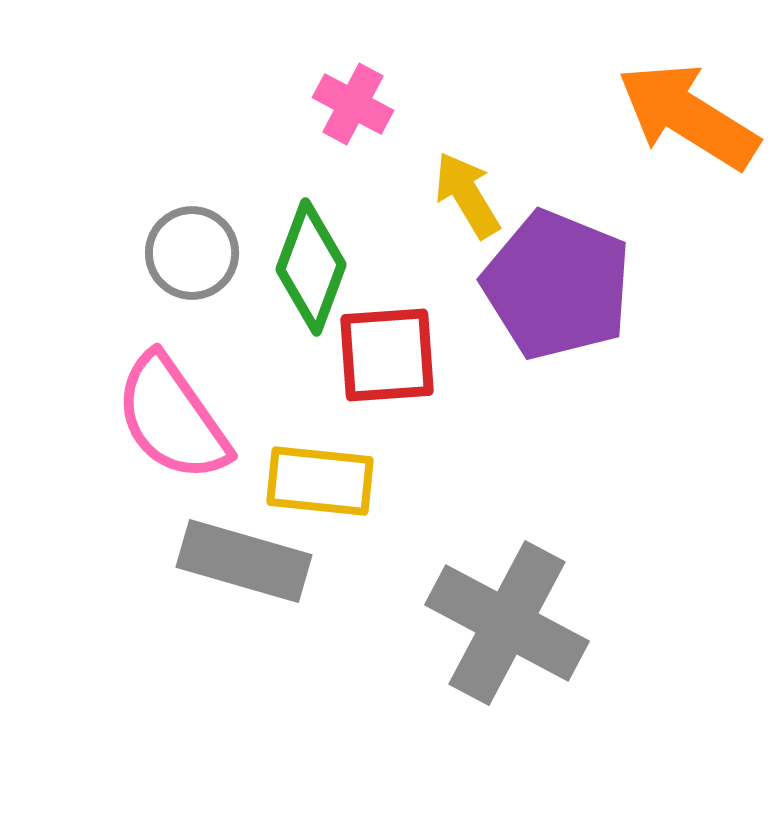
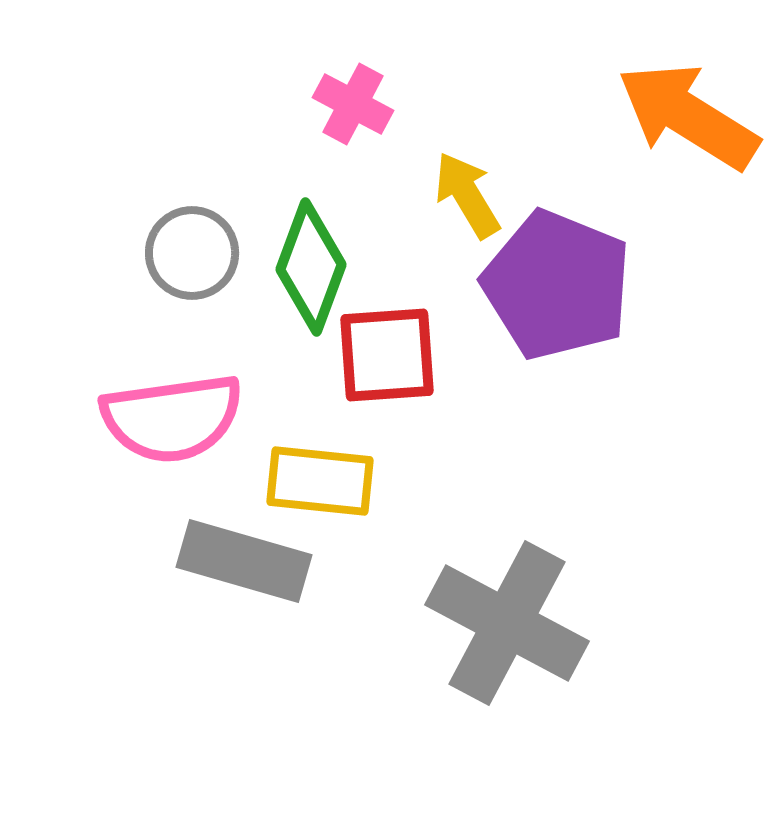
pink semicircle: rotated 63 degrees counterclockwise
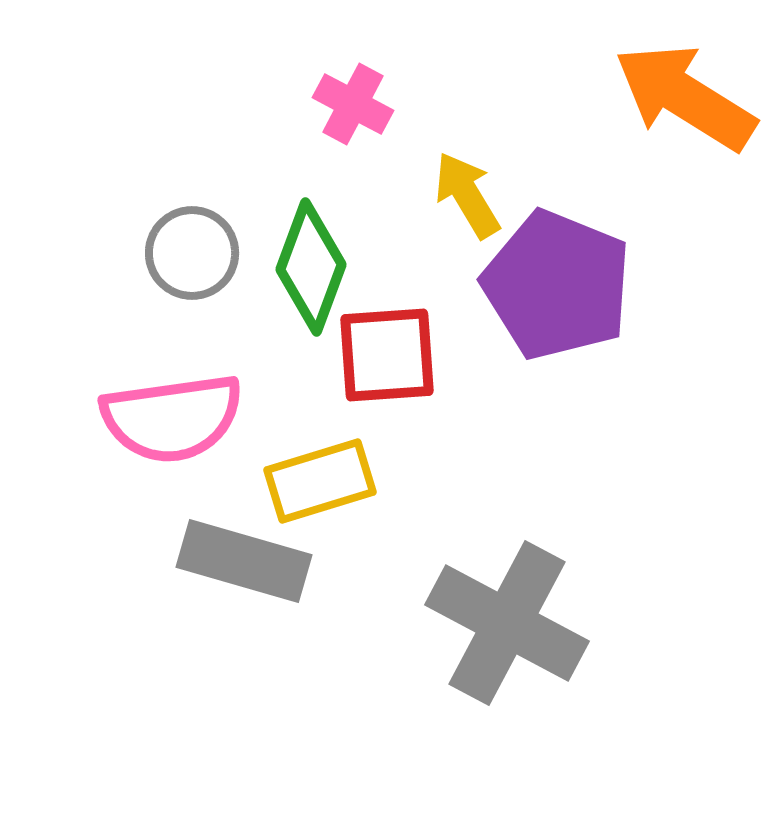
orange arrow: moved 3 px left, 19 px up
yellow rectangle: rotated 23 degrees counterclockwise
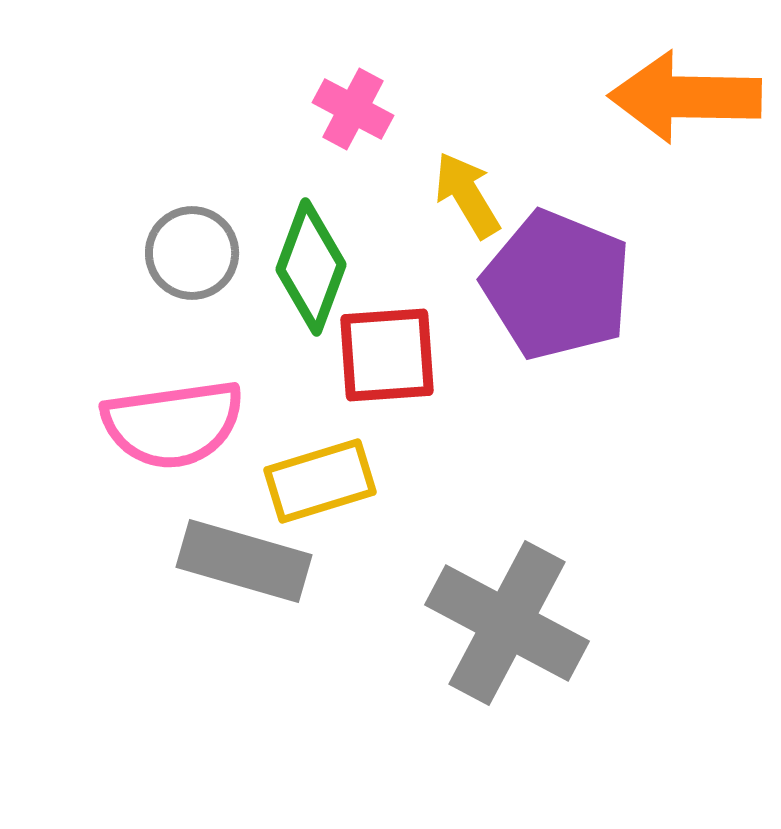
orange arrow: rotated 31 degrees counterclockwise
pink cross: moved 5 px down
pink semicircle: moved 1 px right, 6 px down
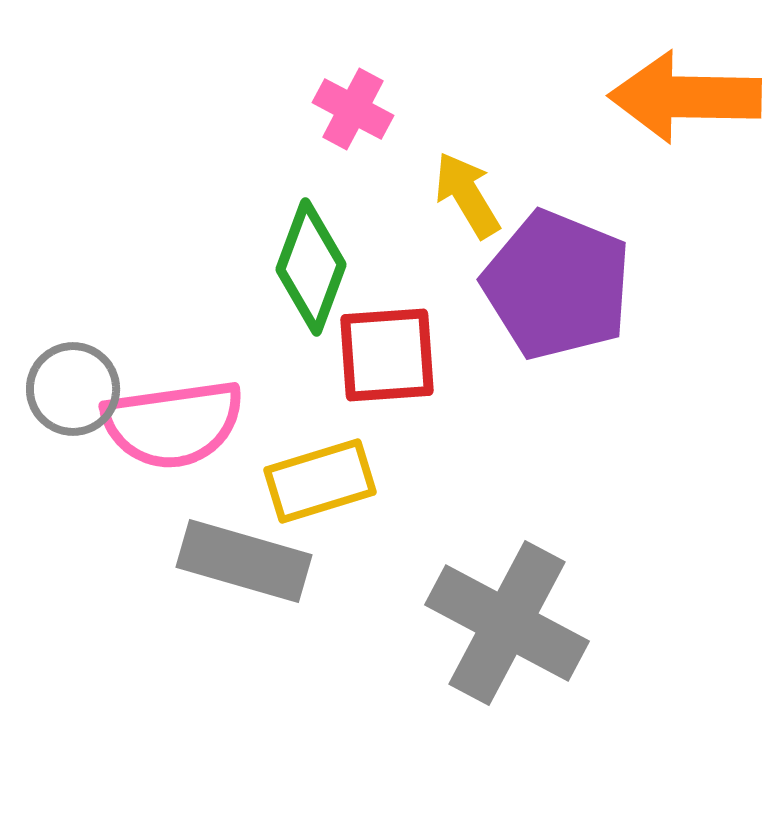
gray circle: moved 119 px left, 136 px down
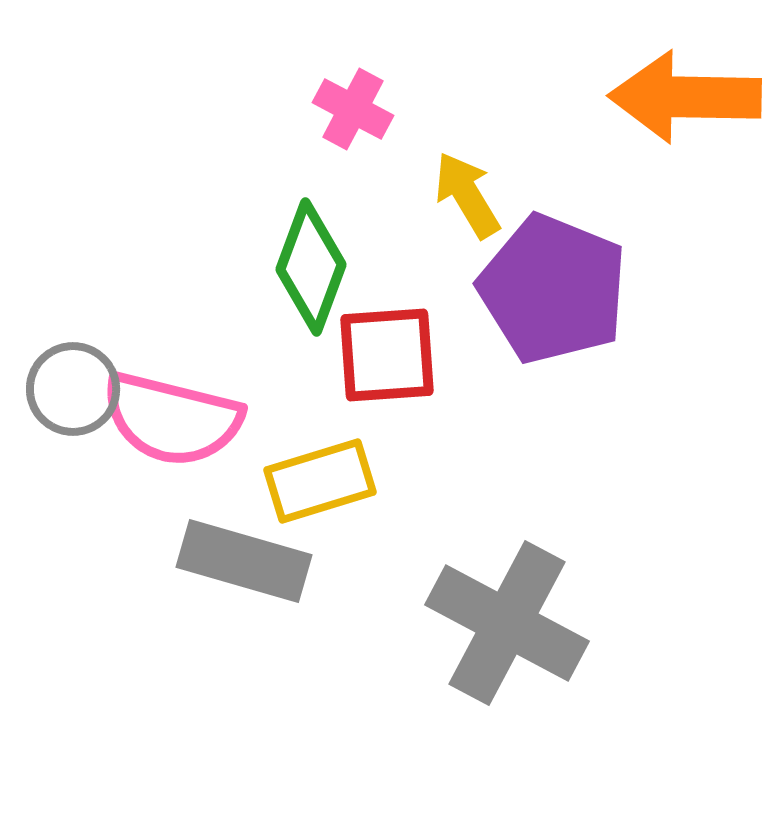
purple pentagon: moved 4 px left, 4 px down
pink semicircle: moved 1 px left, 5 px up; rotated 22 degrees clockwise
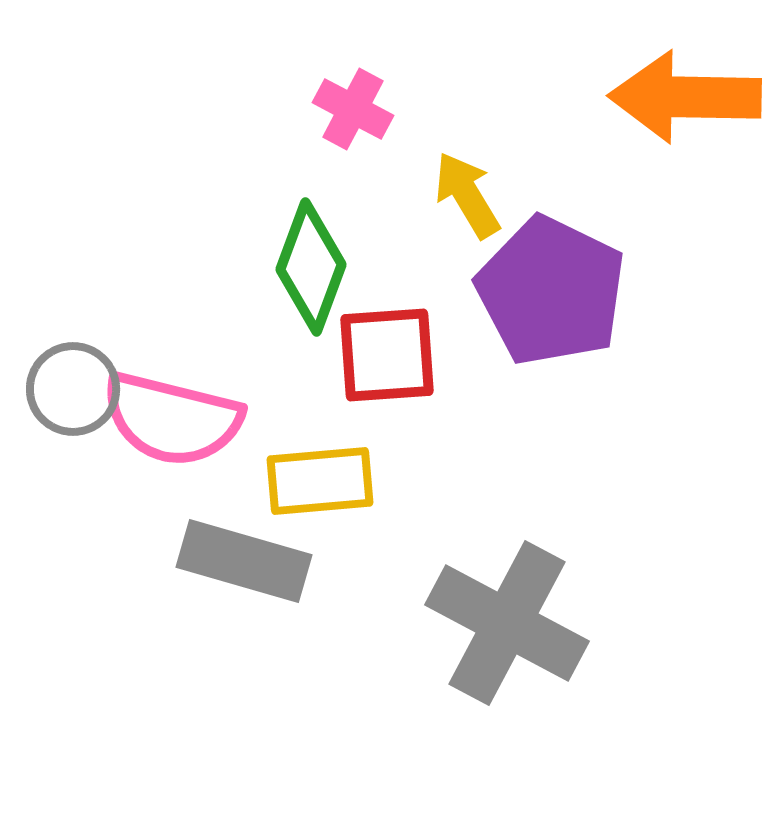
purple pentagon: moved 2 px left, 2 px down; rotated 4 degrees clockwise
yellow rectangle: rotated 12 degrees clockwise
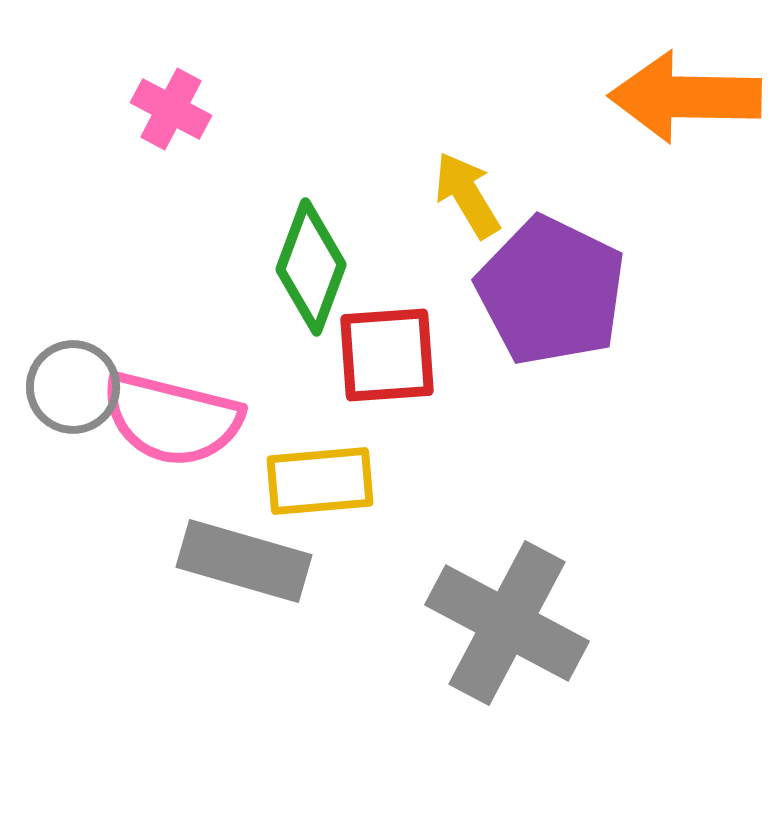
pink cross: moved 182 px left
gray circle: moved 2 px up
